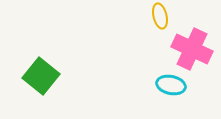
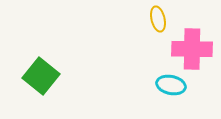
yellow ellipse: moved 2 px left, 3 px down
pink cross: rotated 24 degrees counterclockwise
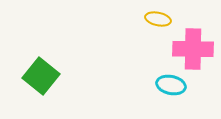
yellow ellipse: rotated 65 degrees counterclockwise
pink cross: moved 1 px right
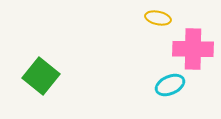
yellow ellipse: moved 1 px up
cyan ellipse: moved 1 px left; rotated 36 degrees counterclockwise
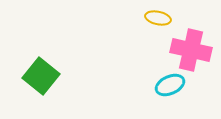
pink cross: moved 2 px left, 1 px down; rotated 12 degrees clockwise
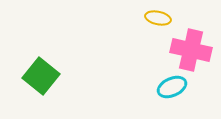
cyan ellipse: moved 2 px right, 2 px down
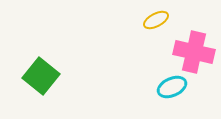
yellow ellipse: moved 2 px left, 2 px down; rotated 40 degrees counterclockwise
pink cross: moved 3 px right, 2 px down
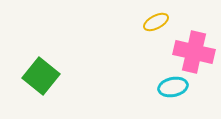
yellow ellipse: moved 2 px down
cyan ellipse: moved 1 px right; rotated 12 degrees clockwise
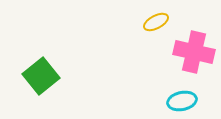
green square: rotated 12 degrees clockwise
cyan ellipse: moved 9 px right, 14 px down
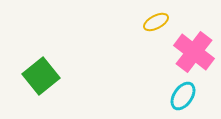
pink cross: rotated 24 degrees clockwise
cyan ellipse: moved 1 px right, 5 px up; rotated 44 degrees counterclockwise
